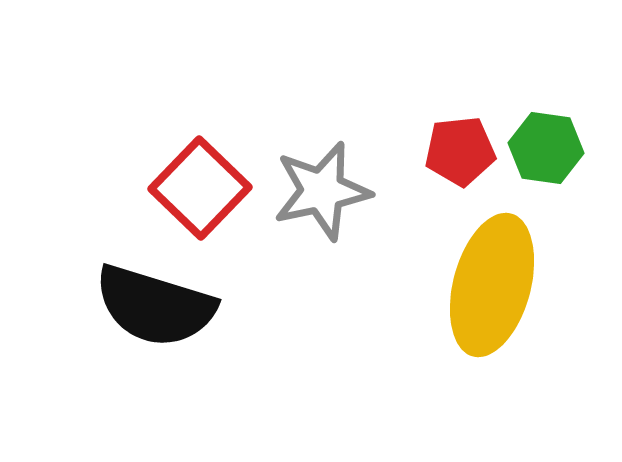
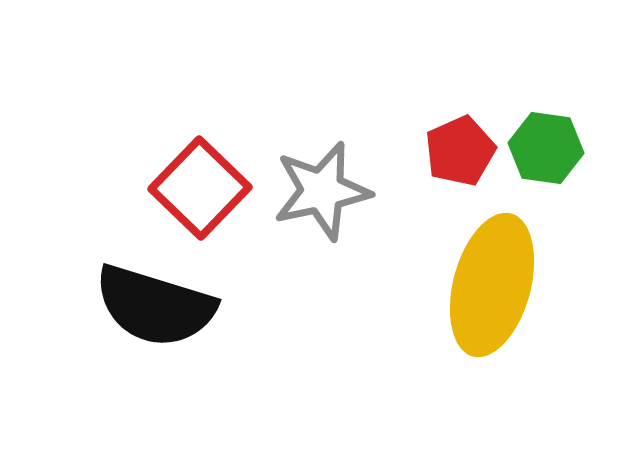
red pentagon: rotated 18 degrees counterclockwise
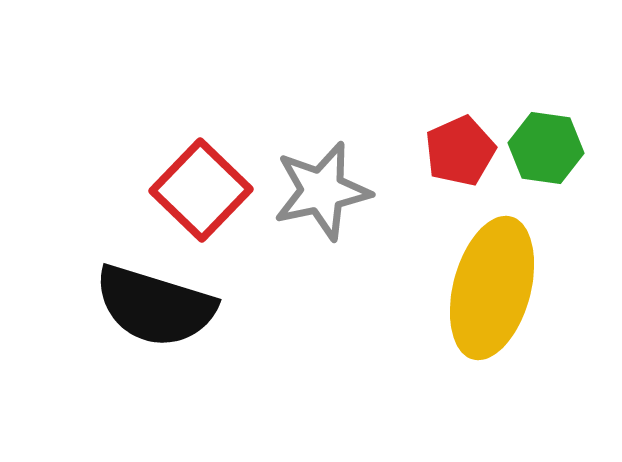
red square: moved 1 px right, 2 px down
yellow ellipse: moved 3 px down
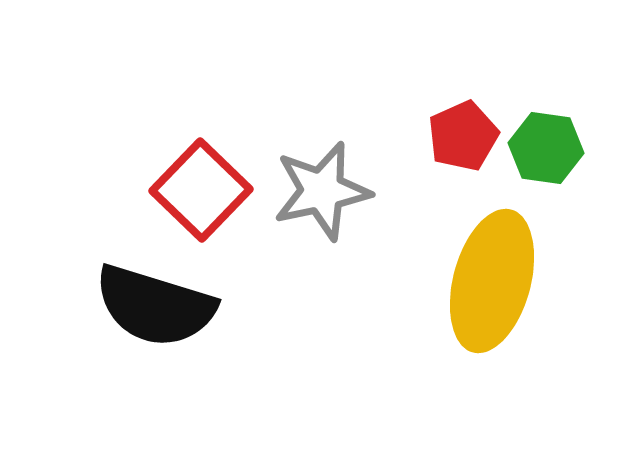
red pentagon: moved 3 px right, 15 px up
yellow ellipse: moved 7 px up
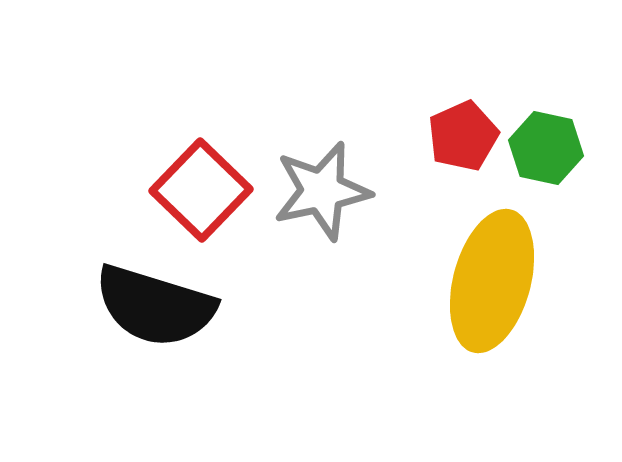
green hexagon: rotated 4 degrees clockwise
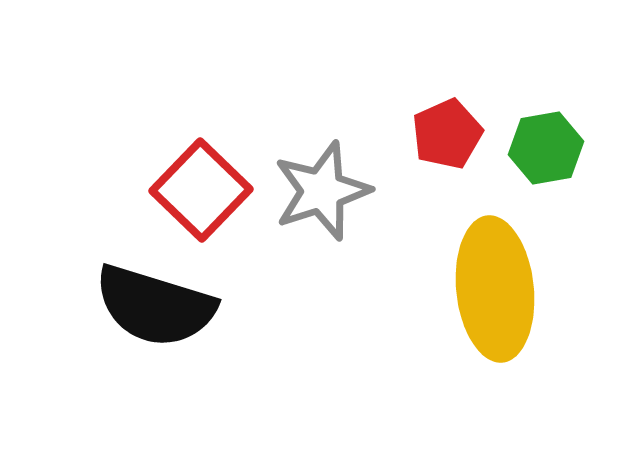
red pentagon: moved 16 px left, 2 px up
green hexagon: rotated 22 degrees counterclockwise
gray star: rotated 6 degrees counterclockwise
yellow ellipse: moved 3 px right, 8 px down; rotated 21 degrees counterclockwise
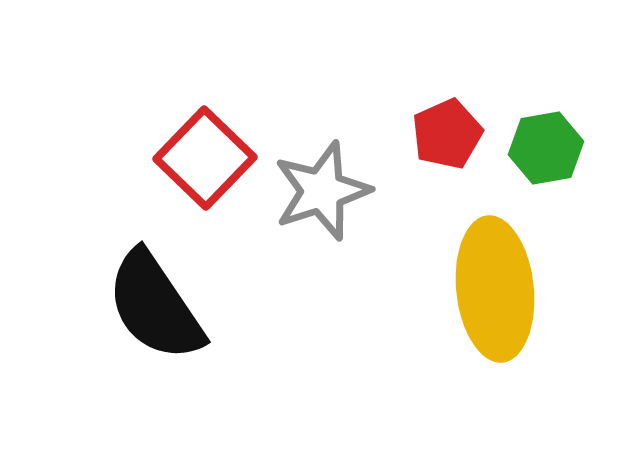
red square: moved 4 px right, 32 px up
black semicircle: rotated 39 degrees clockwise
